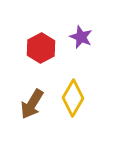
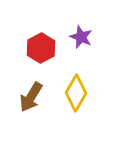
yellow diamond: moved 3 px right, 5 px up
brown arrow: moved 1 px left, 7 px up
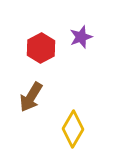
purple star: rotated 30 degrees clockwise
yellow diamond: moved 3 px left, 36 px down
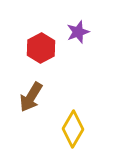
purple star: moved 3 px left, 5 px up
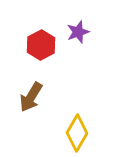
red hexagon: moved 3 px up
yellow diamond: moved 4 px right, 4 px down
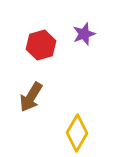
purple star: moved 6 px right, 2 px down
red hexagon: rotated 12 degrees clockwise
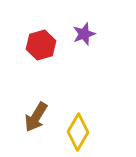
brown arrow: moved 5 px right, 20 px down
yellow diamond: moved 1 px right, 1 px up
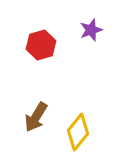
purple star: moved 7 px right, 4 px up
yellow diamond: rotated 9 degrees clockwise
